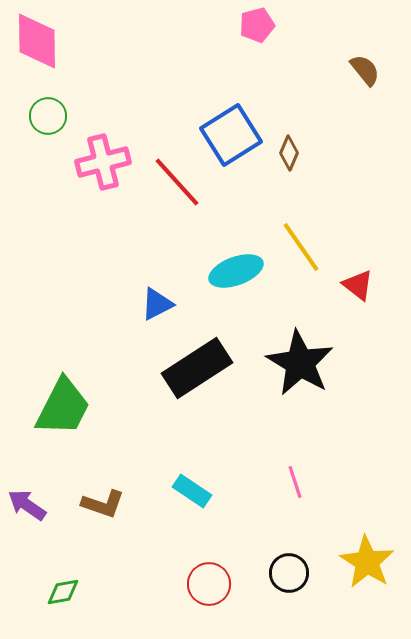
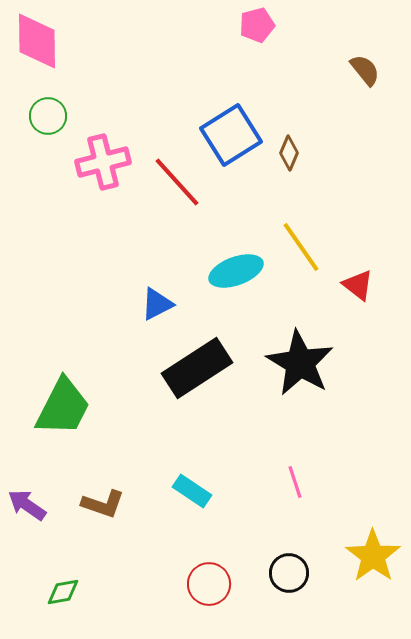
yellow star: moved 6 px right, 6 px up; rotated 4 degrees clockwise
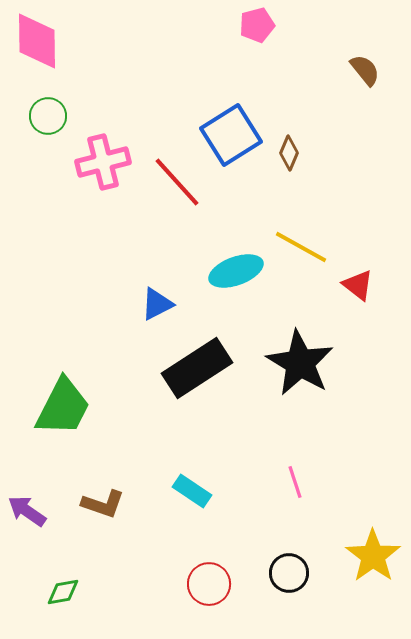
yellow line: rotated 26 degrees counterclockwise
purple arrow: moved 6 px down
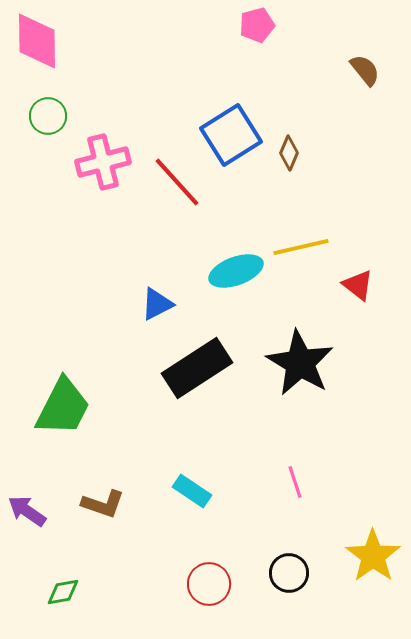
yellow line: rotated 42 degrees counterclockwise
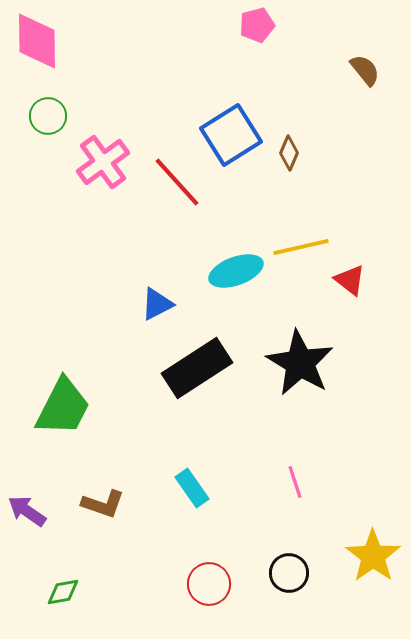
pink cross: rotated 22 degrees counterclockwise
red triangle: moved 8 px left, 5 px up
cyan rectangle: moved 3 px up; rotated 21 degrees clockwise
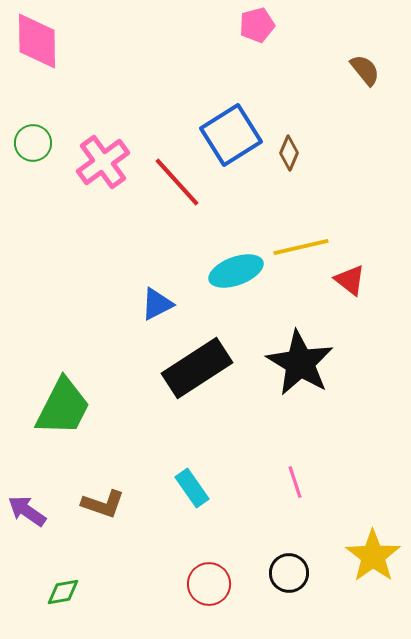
green circle: moved 15 px left, 27 px down
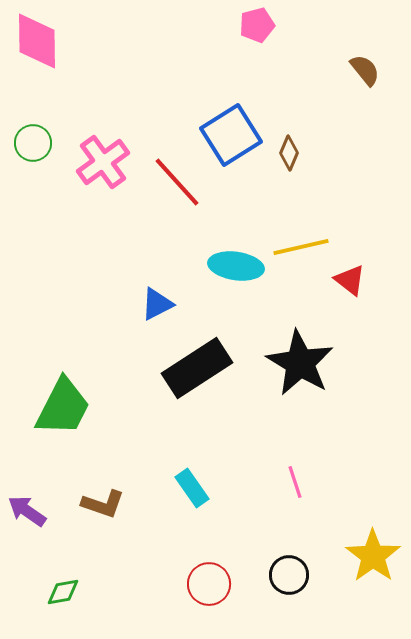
cyan ellipse: moved 5 px up; rotated 28 degrees clockwise
black circle: moved 2 px down
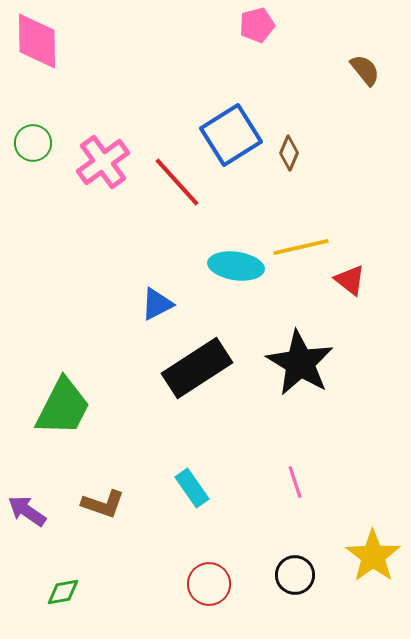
black circle: moved 6 px right
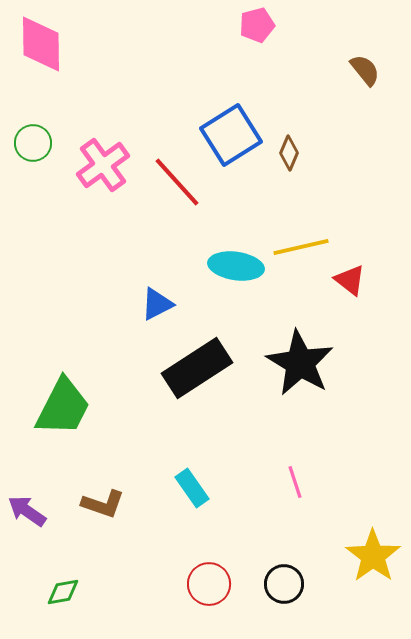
pink diamond: moved 4 px right, 3 px down
pink cross: moved 3 px down
black circle: moved 11 px left, 9 px down
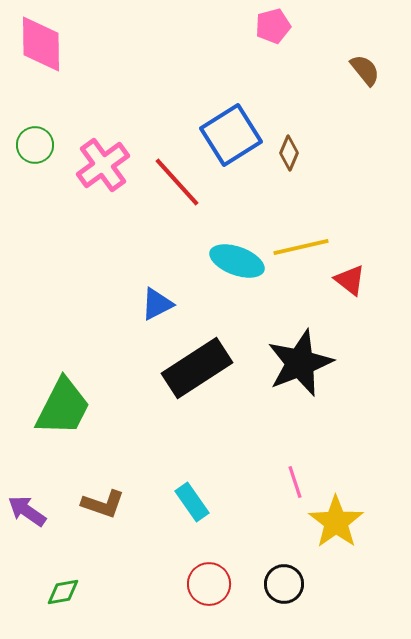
pink pentagon: moved 16 px right, 1 px down
green circle: moved 2 px right, 2 px down
cyan ellipse: moved 1 px right, 5 px up; rotated 12 degrees clockwise
black star: rotated 20 degrees clockwise
cyan rectangle: moved 14 px down
yellow star: moved 37 px left, 34 px up
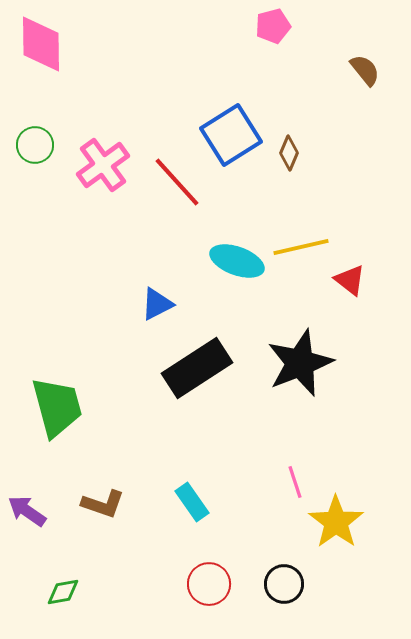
green trapezoid: moved 6 px left; rotated 42 degrees counterclockwise
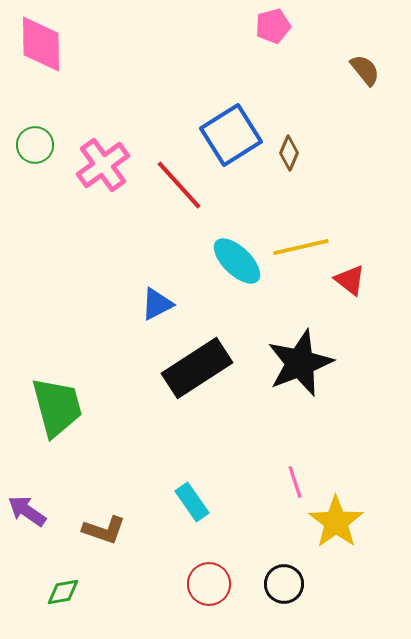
red line: moved 2 px right, 3 px down
cyan ellipse: rotated 24 degrees clockwise
brown L-shape: moved 1 px right, 26 px down
